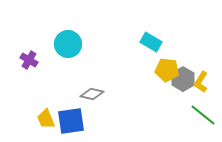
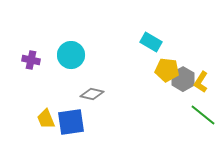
cyan circle: moved 3 px right, 11 px down
purple cross: moved 2 px right; rotated 18 degrees counterclockwise
blue square: moved 1 px down
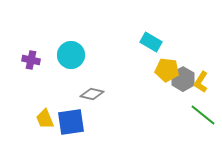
yellow trapezoid: moved 1 px left
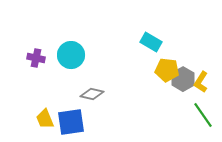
purple cross: moved 5 px right, 2 px up
green line: rotated 16 degrees clockwise
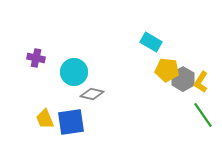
cyan circle: moved 3 px right, 17 px down
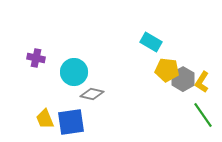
yellow L-shape: moved 1 px right
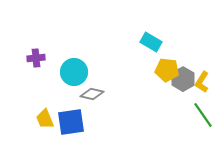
purple cross: rotated 18 degrees counterclockwise
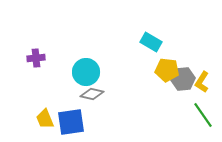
cyan circle: moved 12 px right
gray hexagon: rotated 25 degrees clockwise
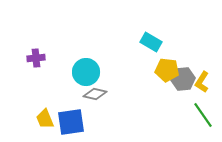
gray diamond: moved 3 px right
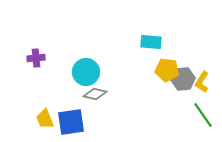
cyan rectangle: rotated 25 degrees counterclockwise
